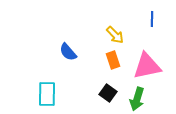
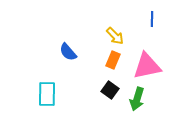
yellow arrow: moved 1 px down
orange rectangle: rotated 42 degrees clockwise
black square: moved 2 px right, 3 px up
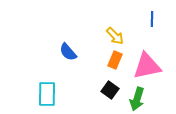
orange rectangle: moved 2 px right
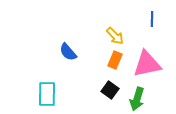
pink triangle: moved 2 px up
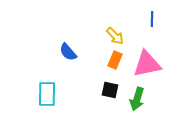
black square: rotated 24 degrees counterclockwise
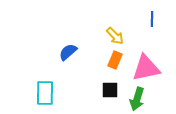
blue semicircle: rotated 90 degrees clockwise
pink triangle: moved 1 px left, 4 px down
black square: rotated 12 degrees counterclockwise
cyan rectangle: moved 2 px left, 1 px up
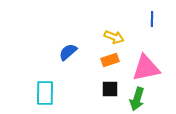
yellow arrow: moved 1 px left, 1 px down; rotated 24 degrees counterclockwise
orange rectangle: moved 5 px left; rotated 48 degrees clockwise
black square: moved 1 px up
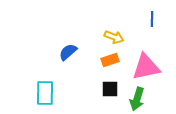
pink triangle: moved 1 px up
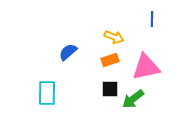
cyan rectangle: moved 2 px right
green arrow: moved 4 px left; rotated 35 degrees clockwise
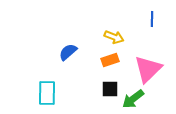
pink triangle: moved 2 px right, 2 px down; rotated 32 degrees counterclockwise
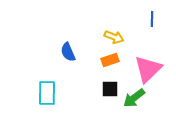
blue semicircle: rotated 72 degrees counterclockwise
green arrow: moved 1 px right, 1 px up
